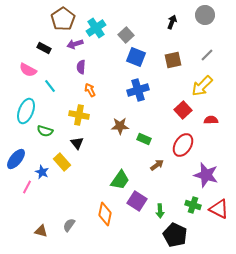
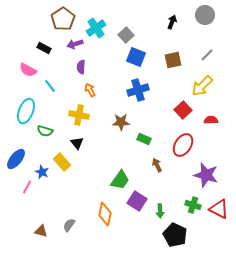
brown star: moved 1 px right, 4 px up
brown arrow: rotated 80 degrees counterclockwise
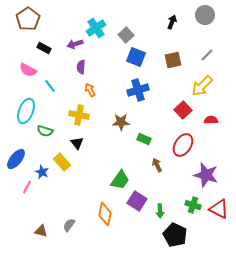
brown pentagon: moved 35 px left
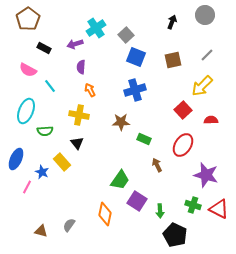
blue cross: moved 3 px left
green semicircle: rotated 21 degrees counterclockwise
blue ellipse: rotated 15 degrees counterclockwise
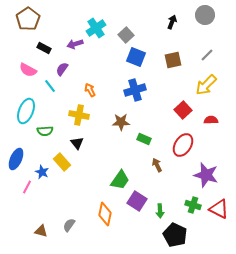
purple semicircle: moved 19 px left, 2 px down; rotated 32 degrees clockwise
yellow arrow: moved 4 px right, 1 px up
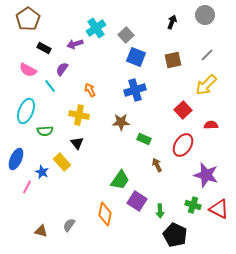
red semicircle: moved 5 px down
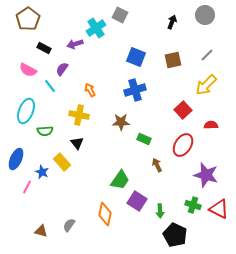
gray square: moved 6 px left, 20 px up; rotated 21 degrees counterclockwise
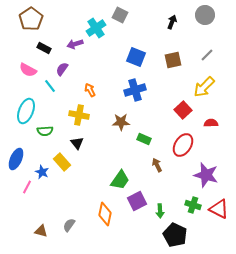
brown pentagon: moved 3 px right
yellow arrow: moved 2 px left, 2 px down
red semicircle: moved 2 px up
purple square: rotated 30 degrees clockwise
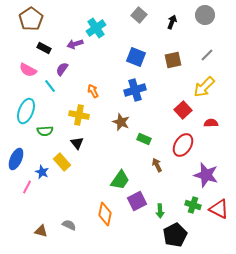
gray square: moved 19 px right; rotated 14 degrees clockwise
orange arrow: moved 3 px right, 1 px down
brown star: rotated 24 degrees clockwise
gray semicircle: rotated 80 degrees clockwise
black pentagon: rotated 20 degrees clockwise
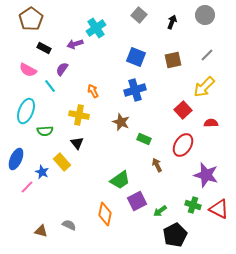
green trapezoid: rotated 20 degrees clockwise
pink line: rotated 16 degrees clockwise
green arrow: rotated 56 degrees clockwise
